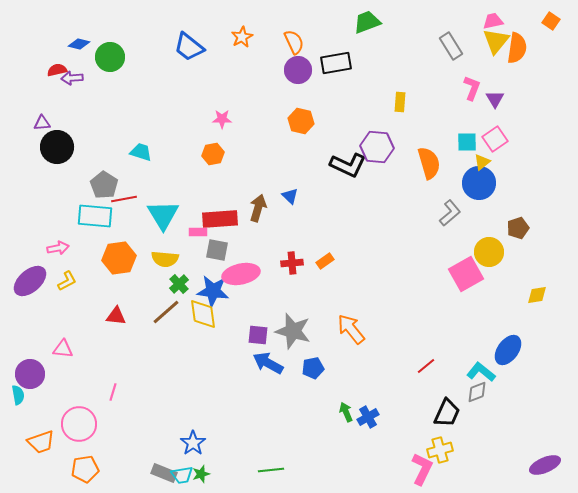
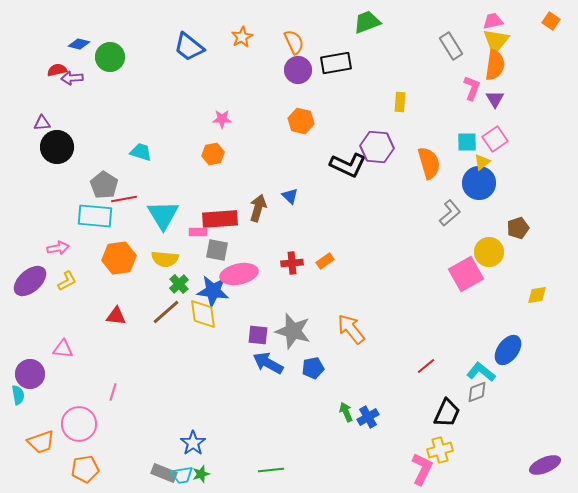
orange semicircle at (517, 48): moved 22 px left, 17 px down
pink ellipse at (241, 274): moved 2 px left
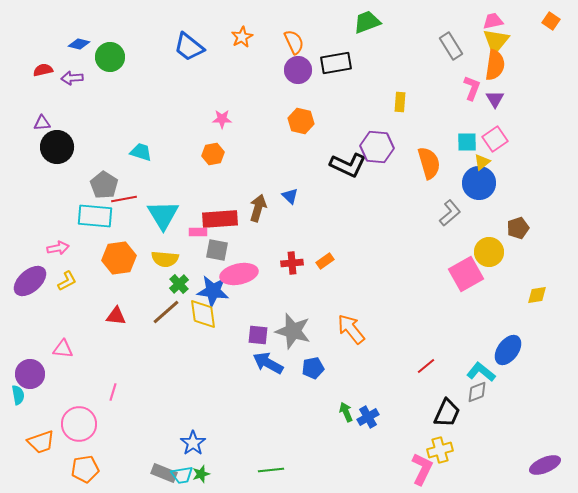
red semicircle at (57, 70): moved 14 px left
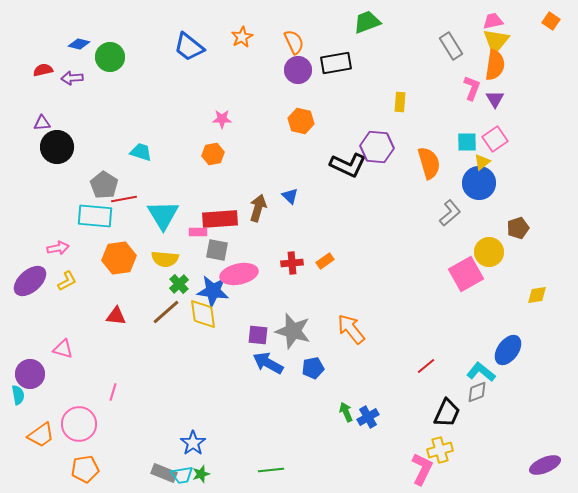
pink triangle at (63, 349): rotated 10 degrees clockwise
orange trapezoid at (41, 442): moved 7 px up; rotated 16 degrees counterclockwise
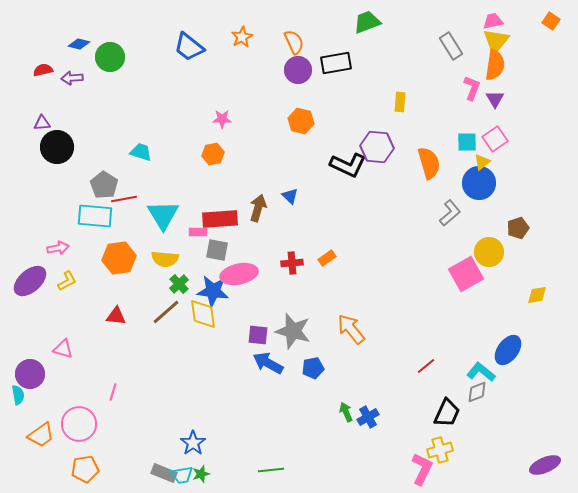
orange rectangle at (325, 261): moved 2 px right, 3 px up
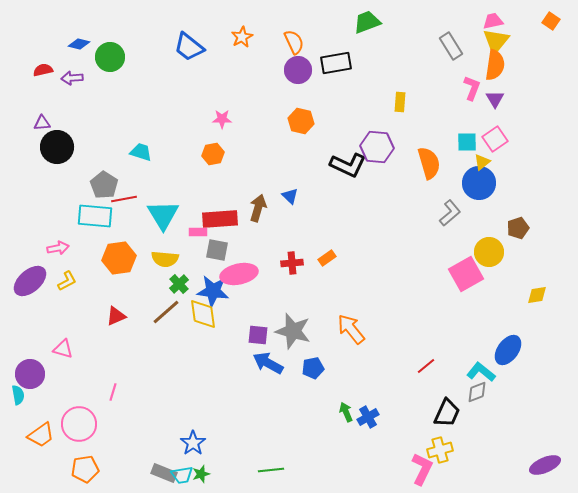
red triangle at (116, 316): rotated 30 degrees counterclockwise
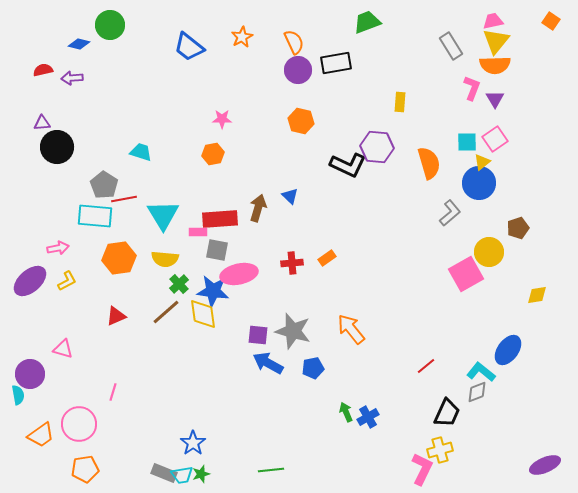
green circle at (110, 57): moved 32 px up
orange semicircle at (495, 65): rotated 80 degrees clockwise
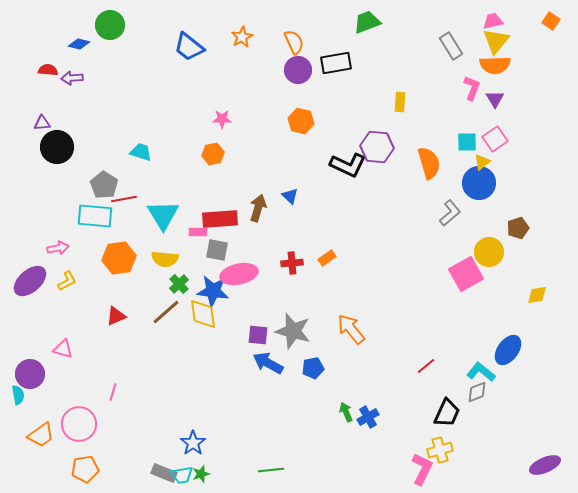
red semicircle at (43, 70): moved 5 px right; rotated 18 degrees clockwise
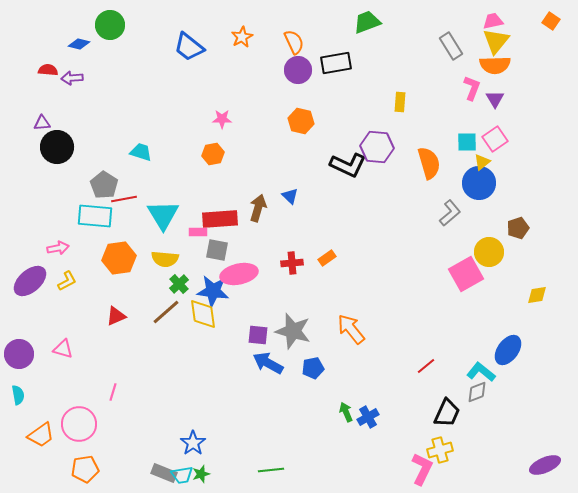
purple circle at (30, 374): moved 11 px left, 20 px up
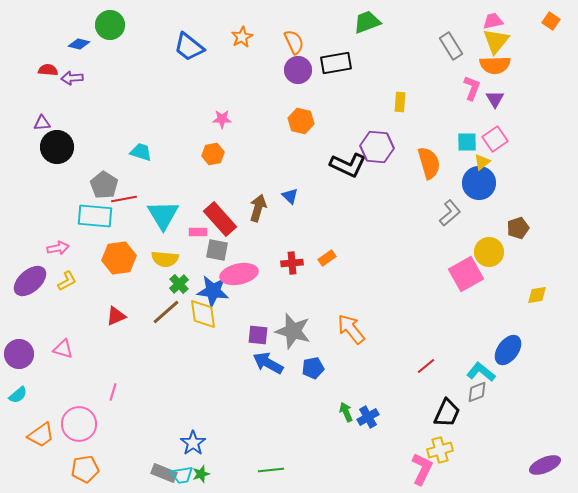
red rectangle at (220, 219): rotated 52 degrees clockwise
cyan semicircle at (18, 395): rotated 60 degrees clockwise
